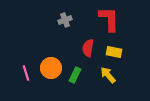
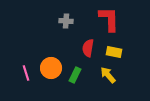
gray cross: moved 1 px right, 1 px down; rotated 24 degrees clockwise
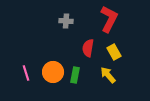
red L-shape: rotated 28 degrees clockwise
yellow rectangle: rotated 49 degrees clockwise
orange circle: moved 2 px right, 4 px down
green rectangle: rotated 14 degrees counterclockwise
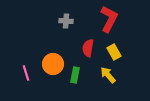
orange circle: moved 8 px up
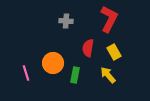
orange circle: moved 1 px up
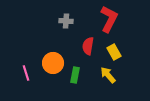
red semicircle: moved 2 px up
